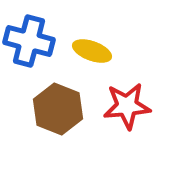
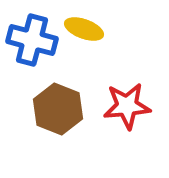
blue cross: moved 3 px right, 1 px up
yellow ellipse: moved 8 px left, 22 px up
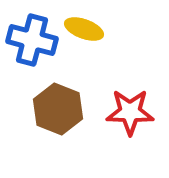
red star: moved 3 px right, 6 px down; rotated 6 degrees clockwise
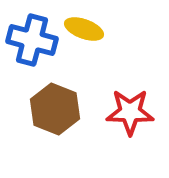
brown hexagon: moved 3 px left
